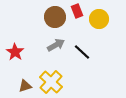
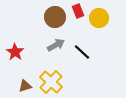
red rectangle: moved 1 px right
yellow circle: moved 1 px up
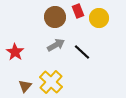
brown triangle: rotated 32 degrees counterclockwise
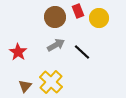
red star: moved 3 px right
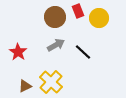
black line: moved 1 px right
brown triangle: rotated 24 degrees clockwise
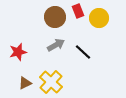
red star: rotated 24 degrees clockwise
brown triangle: moved 3 px up
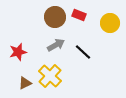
red rectangle: moved 1 px right, 4 px down; rotated 48 degrees counterclockwise
yellow circle: moved 11 px right, 5 px down
yellow cross: moved 1 px left, 6 px up
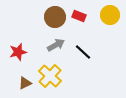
red rectangle: moved 1 px down
yellow circle: moved 8 px up
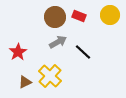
gray arrow: moved 2 px right, 3 px up
red star: rotated 18 degrees counterclockwise
brown triangle: moved 1 px up
